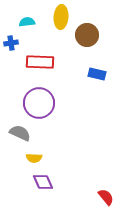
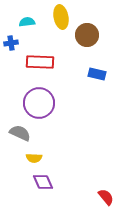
yellow ellipse: rotated 15 degrees counterclockwise
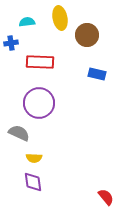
yellow ellipse: moved 1 px left, 1 px down
gray semicircle: moved 1 px left
purple diamond: moved 10 px left; rotated 15 degrees clockwise
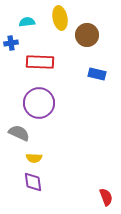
red semicircle: rotated 18 degrees clockwise
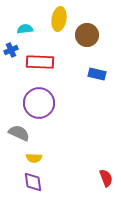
yellow ellipse: moved 1 px left, 1 px down; rotated 20 degrees clockwise
cyan semicircle: moved 2 px left, 7 px down
blue cross: moved 7 px down; rotated 16 degrees counterclockwise
red semicircle: moved 19 px up
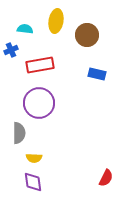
yellow ellipse: moved 3 px left, 2 px down
cyan semicircle: rotated 14 degrees clockwise
red rectangle: moved 3 px down; rotated 12 degrees counterclockwise
gray semicircle: rotated 65 degrees clockwise
red semicircle: rotated 48 degrees clockwise
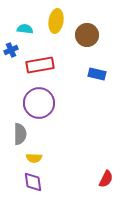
gray semicircle: moved 1 px right, 1 px down
red semicircle: moved 1 px down
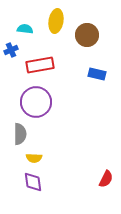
purple circle: moved 3 px left, 1 px up
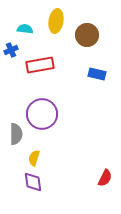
purple circle: moved 6 px right, 12 px down
gray semicircle: moved 4 px left
yellow semicircle: rotated 105 degrees clockwise
red semicircle: moved 1 px left, 1 px up
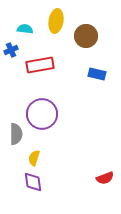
brown circle: moved 1 px left, 1 px down
red semicircle: rotated 42 degrees clockwise
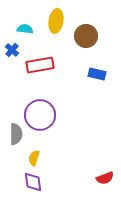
blue cross: moved 1 px right; rotated 24 degrees counterclockwise
purple circle: moved 2 px left, 1 px down
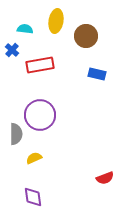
yellow semicircle: rotated 49 degrees clockwise
purple diamond: moved 15 px down
